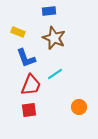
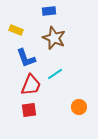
yellow rectangle: moved 2 px left, 2 px up
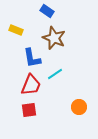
blue rectangle: moved 2 px left; rotated 40 degrees clockwise
blue L-shape: moved 6 px right; rotated 10 degrees clockwise
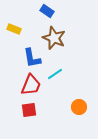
yellow rectangle: moved 2 px left, 1 px up
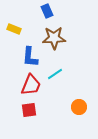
blue rectangle: rotated 32 degrees clockwise
brown star: rotated 25 degrees counterclockwise
blue L-shape: moved 2 px left, 1 px up; rotated 15 degrees clockwise
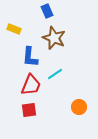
brown star: rotated 25 degrees clockwise
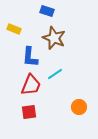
blue rectangle: rotated 48 degrees counterclockwise
red square: moved 2 px down
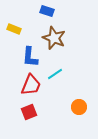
red square: rotated 14 degrees counterclockwise
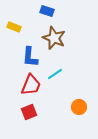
yellow rectangle: moved 2 px up
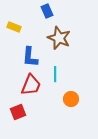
blue rectangle: rotated 48 degrees clockwise
brown star: moved 5 px right
cyan line: rotated 56 degrees counterclockwise
orange circle: moved 8 px left, 8 px up
red square: moved 11 px left
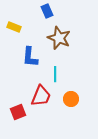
red trapezoid: moved 10 px right, 11 px down
